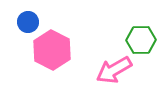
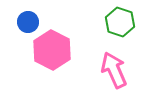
green hexagon: moved 21 px left, 18 px up; rotated 20 degrees clockwise
pink arrow: rotated 96 degrees clockwise
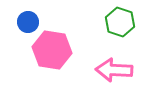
pink hexagon: rotated 18 degrees counterclockwise
pink arrow: rotated 63 degrees counterclockwise
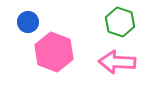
pink hexagon: moved 2 px right, 2 px down; rotated 12 degrees clockwise
pink arrow: moved 3 px right, 8 px up
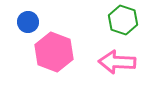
green hexagon: moved 3 px right, 2 px up
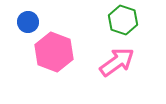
pink arrow: rotated 141 degrees clockwise
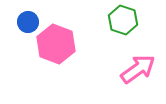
pink hexagon: moved 2 px right, 8 px up
pink arrow: moved 21 px right, 7 px down
